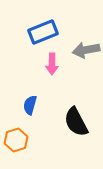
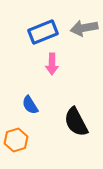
gray arrow: moved 2 px left, 22 px up
blue semicircle: rotated 48 degrees counterclockwise
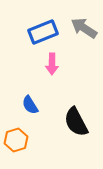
gray arrow: rotated 44 degrees clockwise
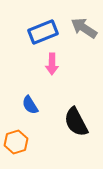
orange hexagon: moved 2 px down
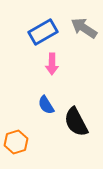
blue rectangle: rotated 8 degrees counterclockwise
blue semicircle: moved 16 px right
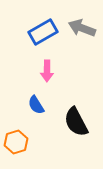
gray arrow: moved 2 px left; rotated 12 degrees counterclockwise
pink arrow: moved 5 px left, 7 px down
blue semicircle: moved 10 px left
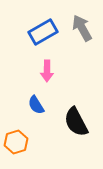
gray arrow: rotated 40 degrees clockwise
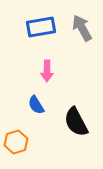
blue rectangle: moved 2 px left, 5 px up; rotated 20 degrees clockwise
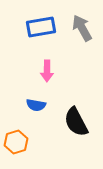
blue semicircle: rotated 48 degrees counterclockwise
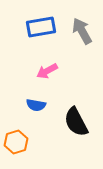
gray arrow: moved 3 px down
pink arrow: rotated 60 degrees clockwise
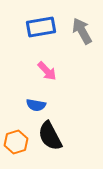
pink arrow: rotated 105 degrees counterclockwise
black semicircle: moved 26 px left, 14 px down
